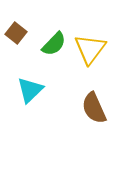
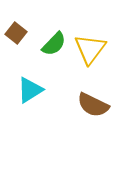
cyan triangle: rotated 12 degrees clockwise
brown semicircle: moved 1 px left, 3 px up; rotated 40 degrees counterclockwise
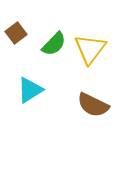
brown square: rotated 15 degrees clockwise
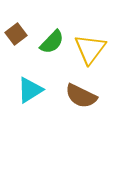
brown square: moved 1 px down
green semicircle: moved 2 px left, 2 px up
brown semicircle: moved 12 px left, 9 px up
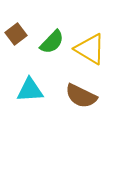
yellow triangle: rotated 36 degrees counterclockwise
cyan triangle: rotated 28 degrees clockwise
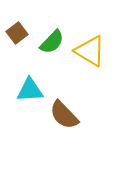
brown square: moved 1 px right, 1 px up
yellow triangle: moved 2 px down
brown semicircle: moved 17 px left, 19 px down; rotated 20 degrees clockwise
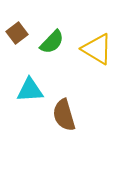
yellow triangle: moved 7 px right, 2 px up
brown semicircle: rotated 28 degrees clockwise
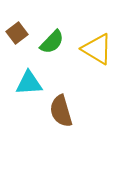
cyan triangle: moved 1 px left, 7 px up
brown semicircle: moved 3 px left, 4 px up
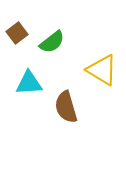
green semicircle: rotated 8 degrees clockwise
yellow triangle: moved 5 px right, 21 px down
brown semicircle: moved 5 px right, 4 px up
